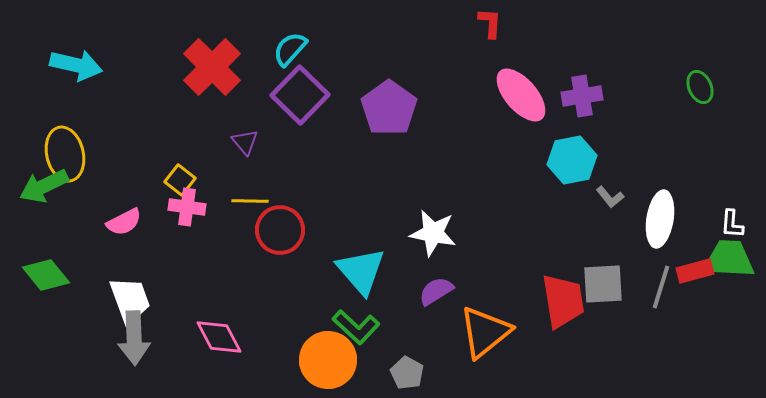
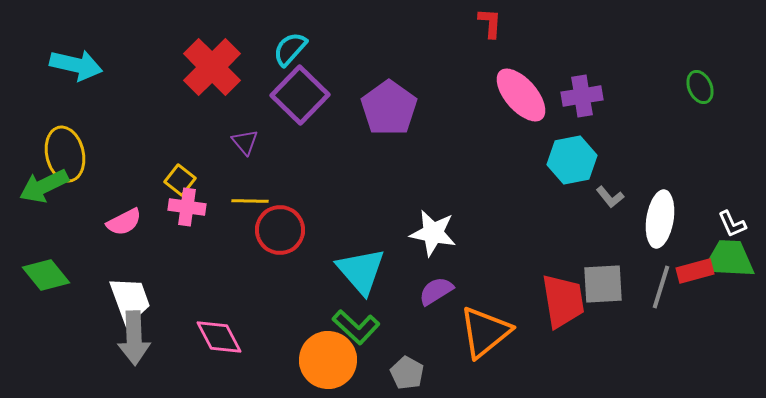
white L-shape: rotated 28 degrees counterclockwise
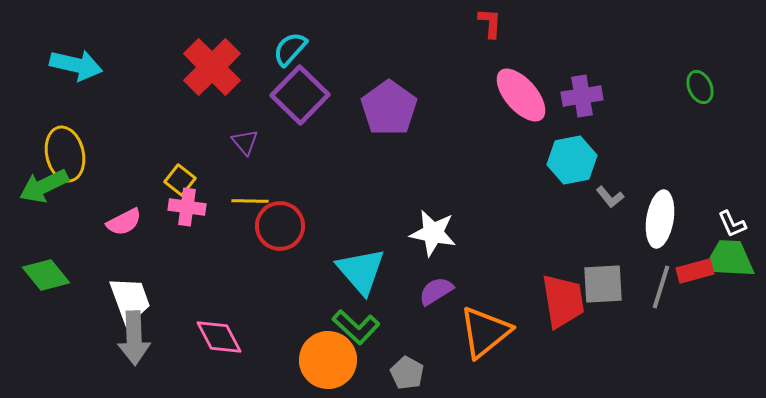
red circle: moved 4 px up
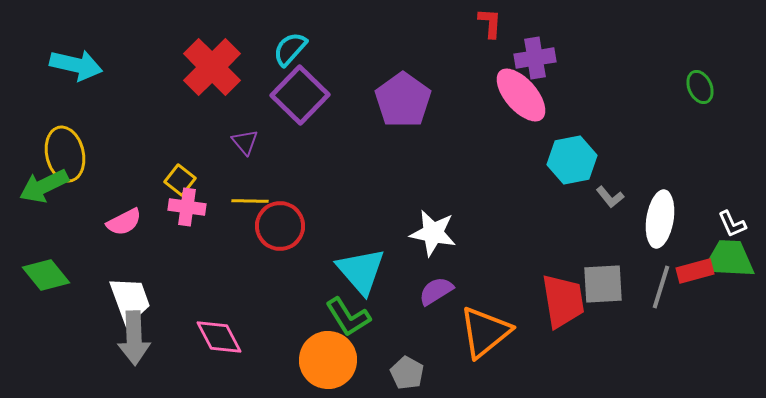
purple cross: moved 47 px left, 38 px up
purple pentagon: moved 14 px right, 8 px up
green L-shape: moved 8 px left, 10 px up; rotated 15 degrees clockwise
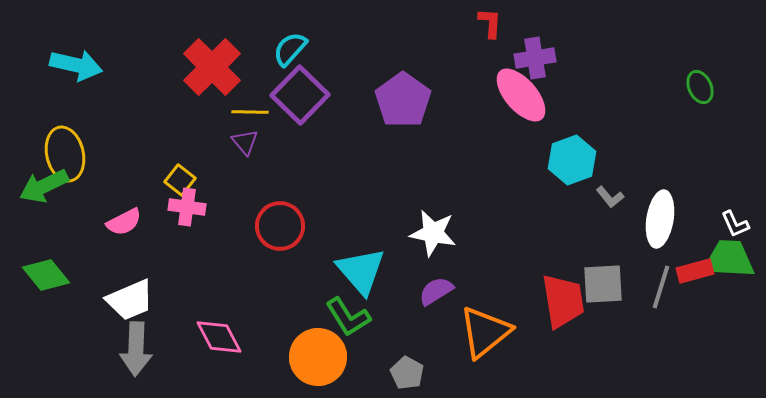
cyan hexagon: rotated 9 degrees counterclockwise
yellow line: moved 89 px up
white L-shape: moved 3 px right
white trapezoid: rotated 87 degrees clockwise
gray arrow: moved 2 px right, 11 px down; rotated 4 degrees clockwise
orange circle: moved 10 px left, 3 px up
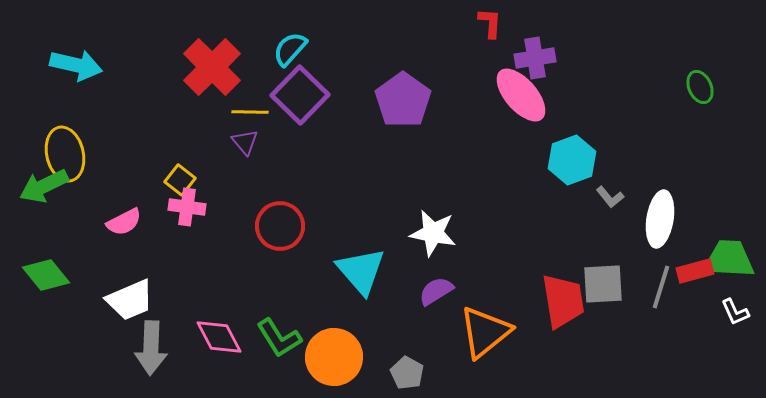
white L-shape: moved 88 px down
green L-shape: moved 69 px left, 21 px down
gray arrow: moved 15 px right, 1 px up
orange circle: moved 16 px right
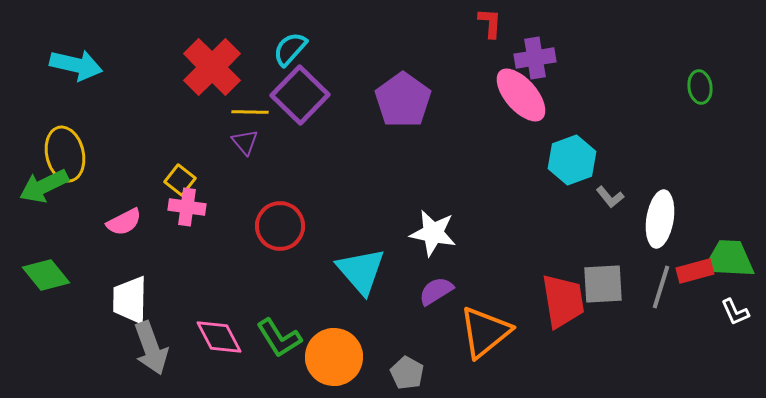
green ellipse: rotated 16 degrees clockwise
white trapezoid: rotated 114 degrees clockwise
gray arrow: rotated 22 degrees counterclockwise
